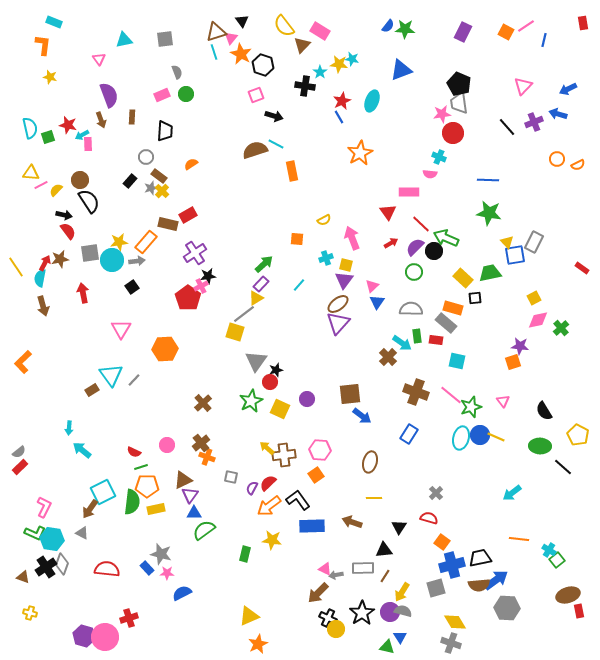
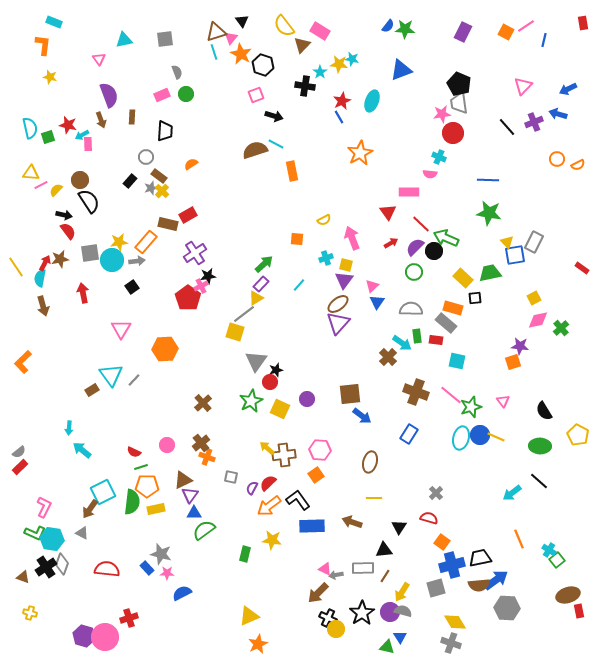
black line at (563, 467): moved 24 px left, 14 px down
orange line at (519, 539): rotated 60 degrees clockwise
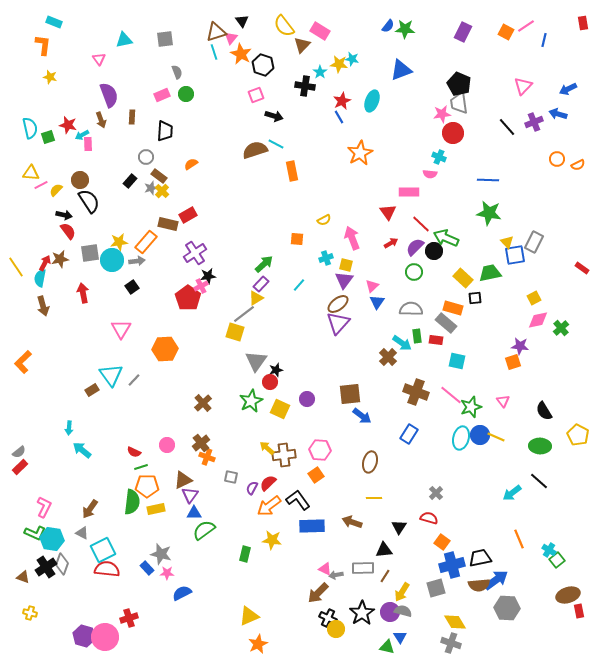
cyan square at (103, 492): moved 58 px down
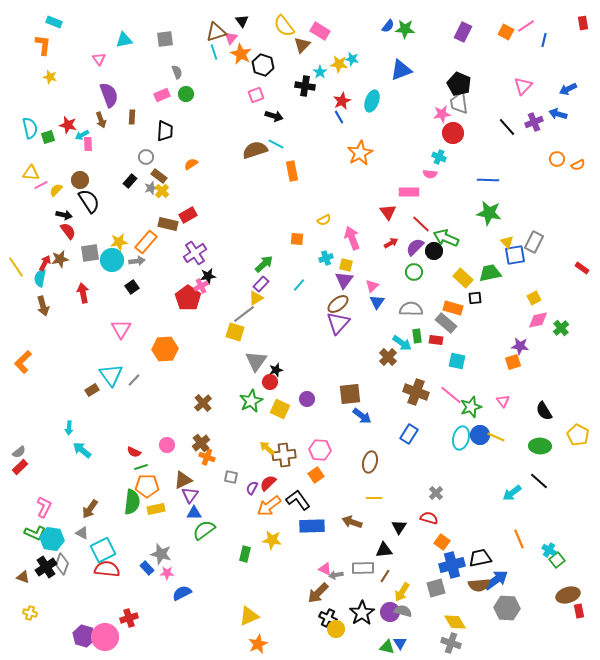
blue triangle at (400, 637): moved 6 px down
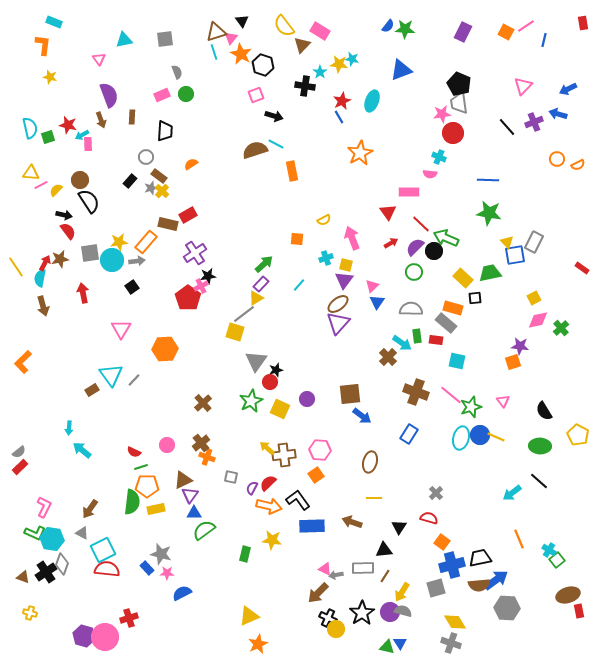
orange arrow at (269, 506): rotated 130 degrees counterclockwise
black cross at (46, 567): moved 5 px down
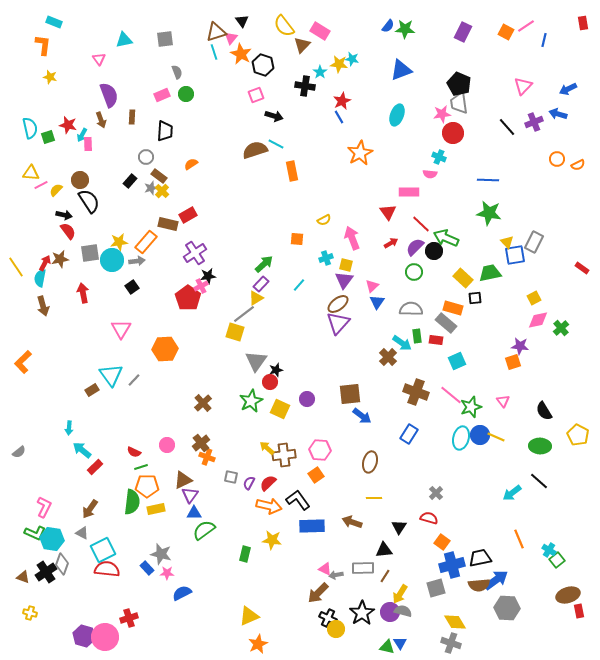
cyan ellipse at (372, 101): moved 25 px right, 14 px down
cyan arrow at (82, 135): rotated 32 degrees counterclockwise
cyan square at (457, 361): rotated 36 degrees counterclockwise
red rectangle at (20, 467): moved 75 px right
purple semicircle at (252, 488): moved 3 px left, 5 px up
yellow arrow at (402, 592): moved 2 px left, 2 px down
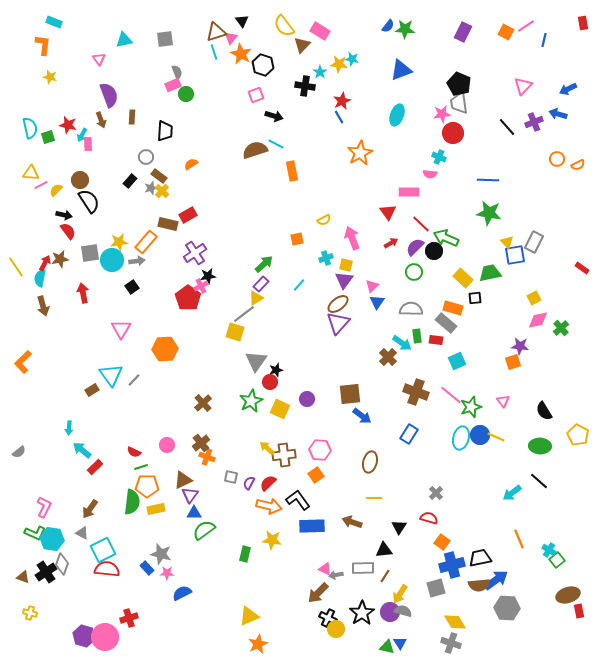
pink rectangle at (162, 95): moved 11 px right, 10 px up
orange square at (297, 239): rotated 16 degrees counterclockwise
